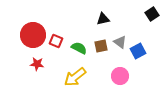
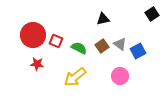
gray triangle: moved 2 px down
brown square: moved 1 px right; rotated 24 degrees counterclockwise
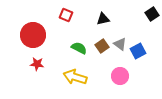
red square: moved 10 px right, 26 px up
yellow arrow: rotated 55 degrees clockwise
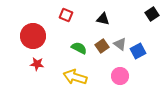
black triangle: rotated 24 degrees clockwise
red circle: moved 1 px down
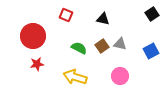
gray triangle: rotated 24 degrees counterclockwise
blue square: moved 13 px right
red star: rotated 16 degrees counterclockwise
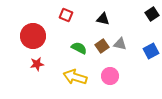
pink circle: moved 10 px left
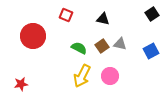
red star: moved 16 px left, 20 px down
yellow arrow: moved 7 px right, 1 px up; rotated 80 degrees counterclockwise
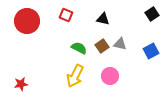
red circle: moved 6 px left, 15 px up
yellow arrow: moved 7 px left
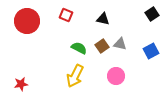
pink circle: moved 6 px right
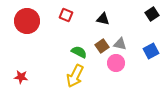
green semicircle: moved 4 px down
pink circle: moved 13 px up
red star: moved 7 px up; rotated 16 degrees clockwise
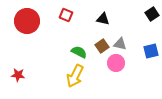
blue square: rotated 14 degrees clockwise
red star: moved 3 px left, 2 px up
